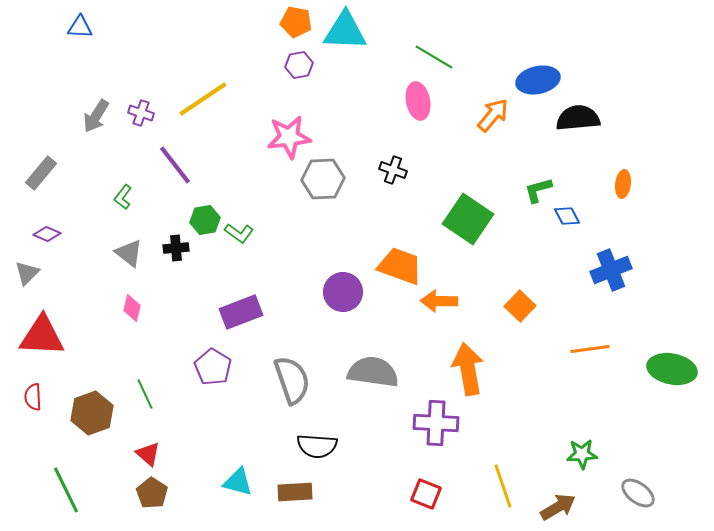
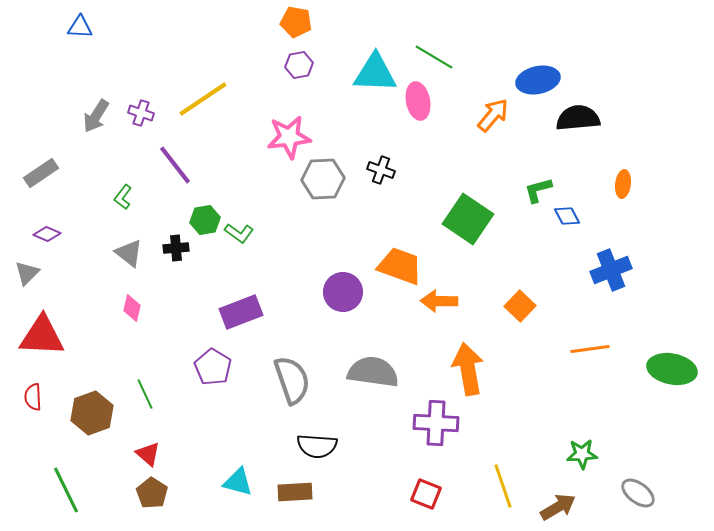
cyan triangle at (345, 31): moved 30 px right, 42 px down
black cross at (393, 170): moved 12 px left
gray rectangle at (41, 173): rotated 16 degrees clockwise
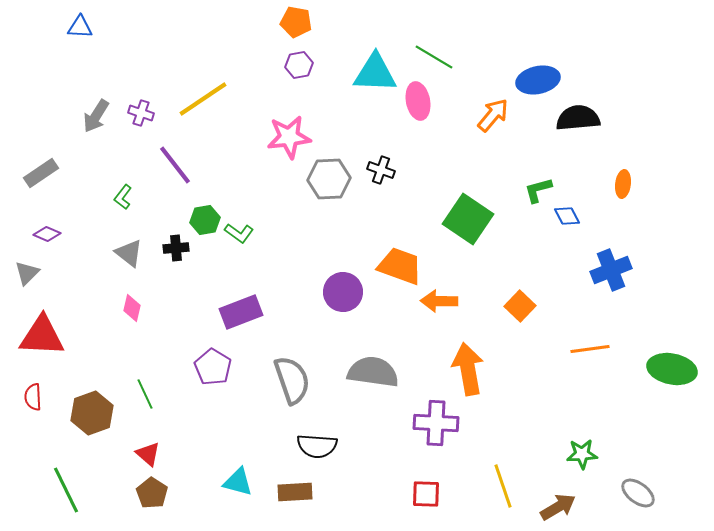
gray hexagon at (323, 179): moved 6 px right
red square at (426, 494): rotated 20 degrees counterclockwise
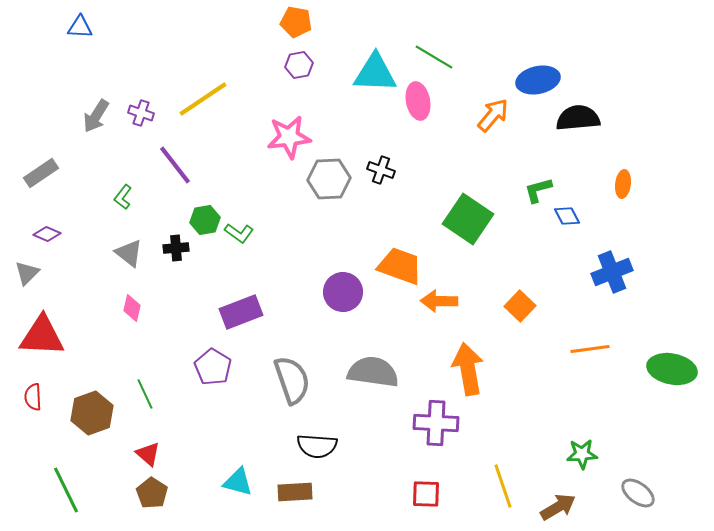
blue cross at (611, 270): moved 1 px right, 2 px down
